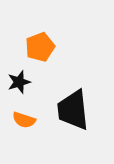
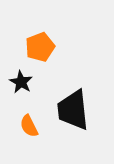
black star: moved 2 px right; rotated 25 degrees counterclockwise
orange semicircle: moved 5 px right, 6 px down; rotated 45 degrees clockwise
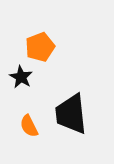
black star: moved 5 px up
black trapezoid: moved 2 px left, 4 px down
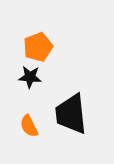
orange pentagon: moved 2 px left
black star: moved 9 px right; rotated 25 degrees counterclockwise
